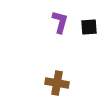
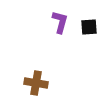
brown cross: moved 21 px left
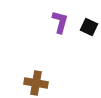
black square: rotated 30 degrees clockwise
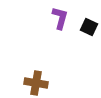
purple L-shape: moved 4 px up
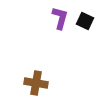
black square: moved 4 px left, 6 px up
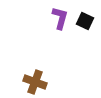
brown cross: moved 1 px left, 1 px up; rotated 10 degrees clockwise
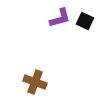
purple L-shape: rotated 60 degrees clockwise
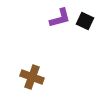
brown cross: moved 3 px left, 5 px up
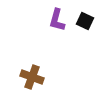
purple L-shape: moved 3 px left, 2 px down; rotated 120 degrees clockwise
